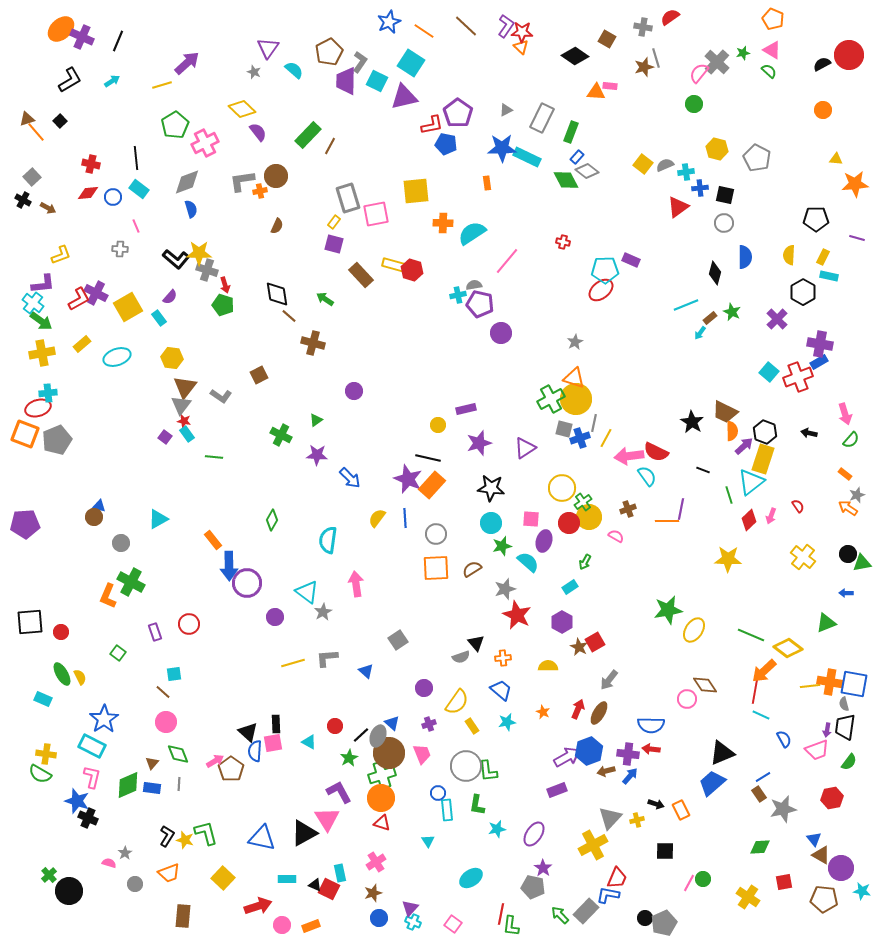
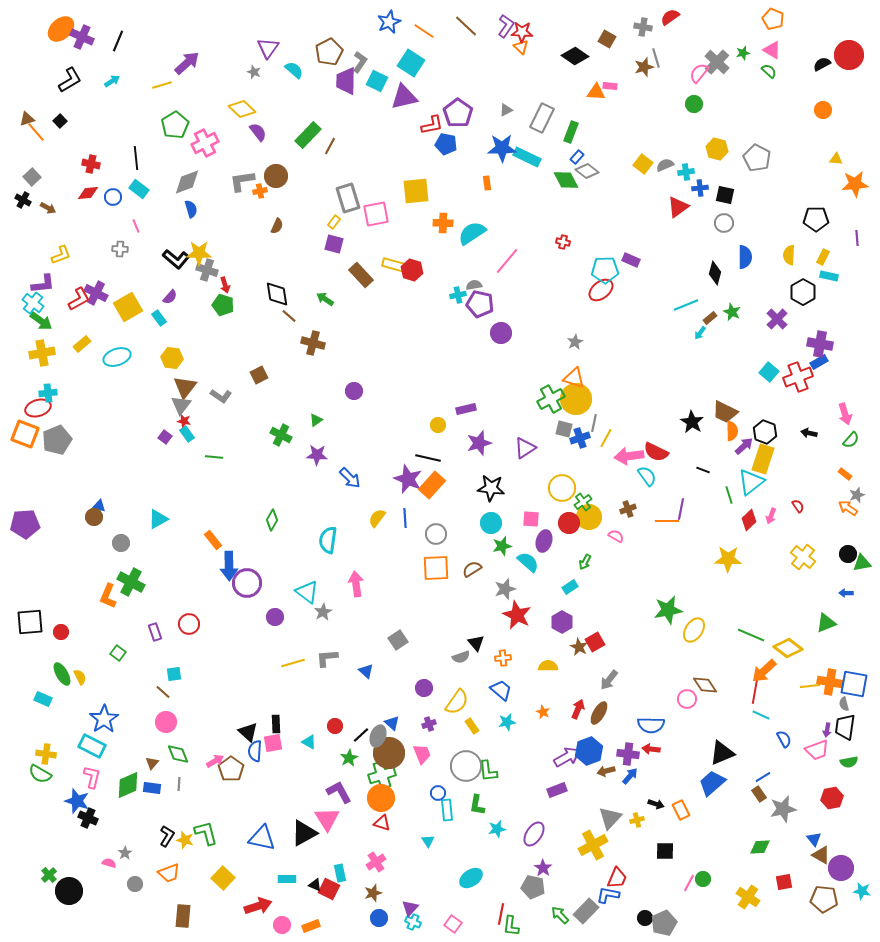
purple line at (857, 238): rotated 70 degrees clockwise
green semicircle at (849, 762): rotated 42 degrees clockwise
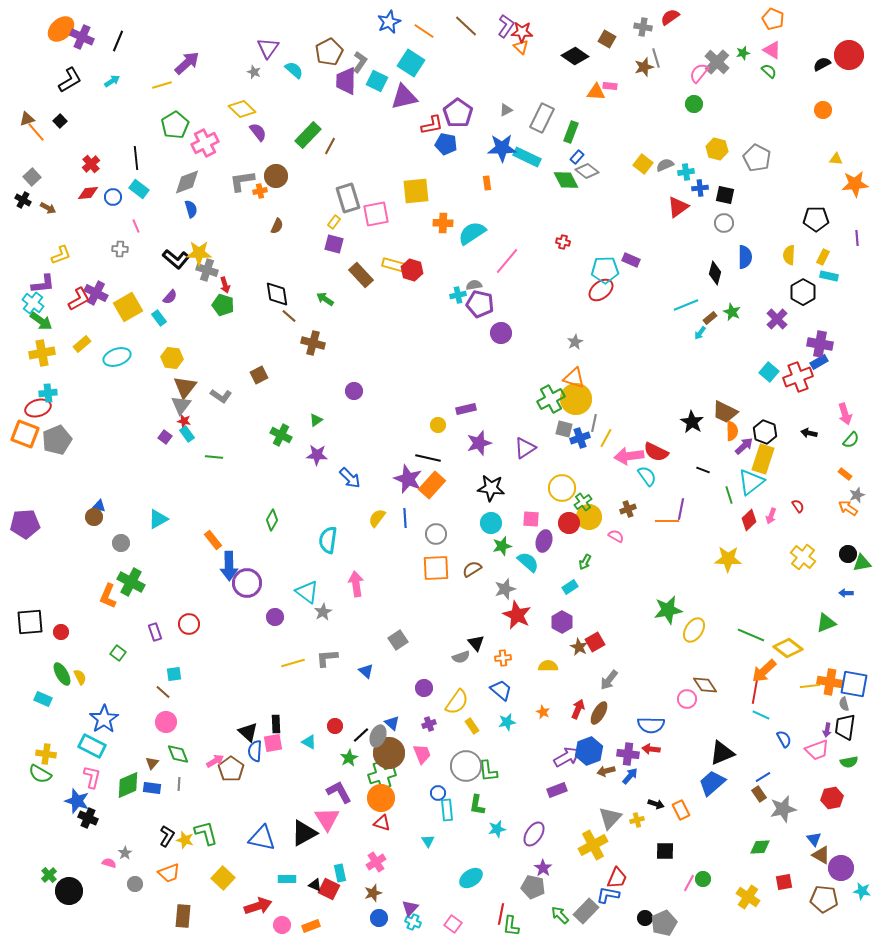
red cross at (91, 164): rotated 36 degrees clockwise
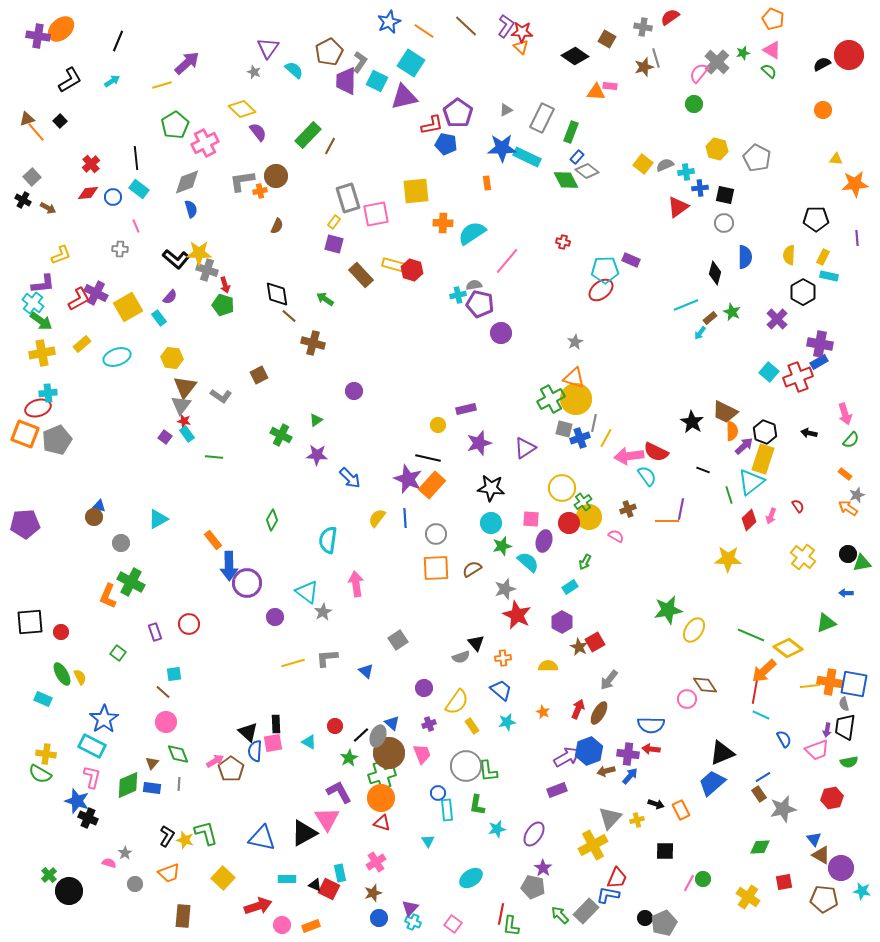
purple cross at (82, 37): moved 44 px left, 1 px up; rotated 15 degrees counterclockwise
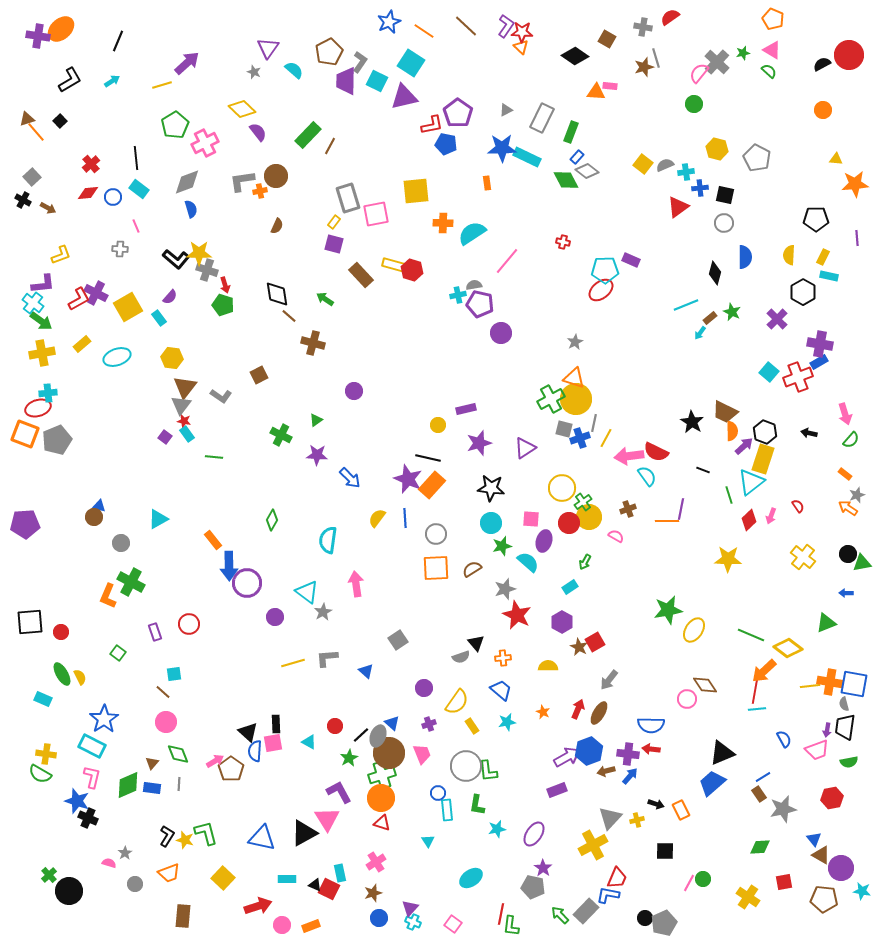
cyan line at (761, 715): moved 4 px left, 6 px up; rotated 30 degrees counterclockwise
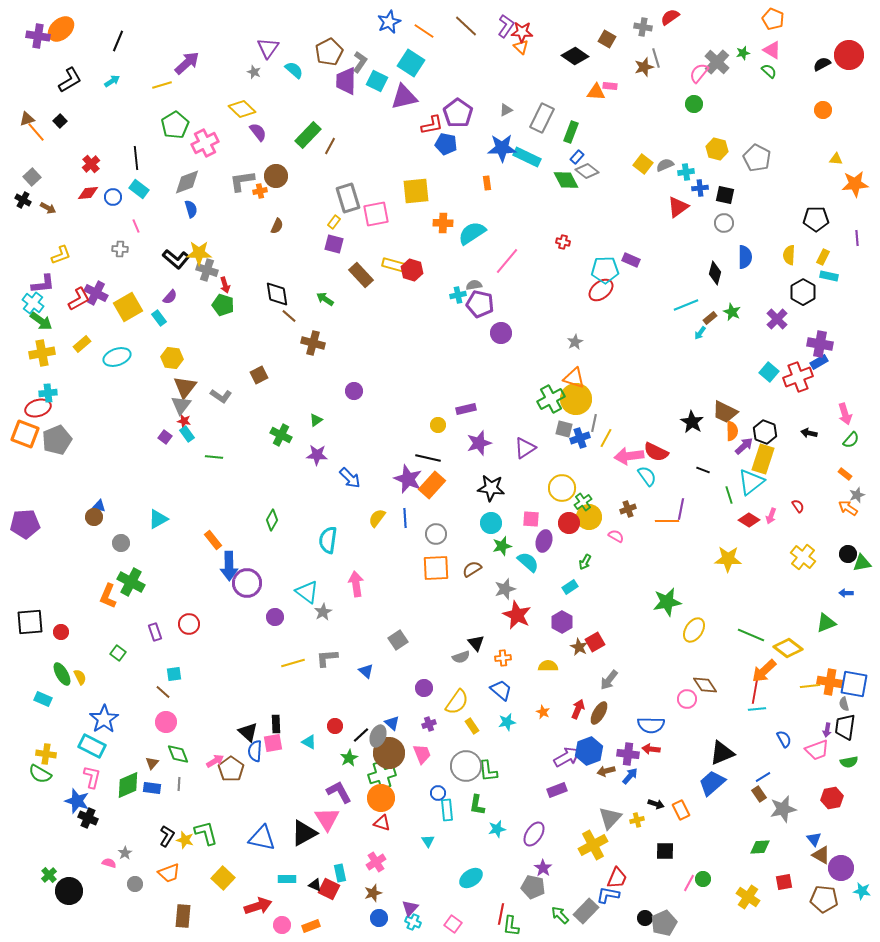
red diamond at (749, 520): rotated 75 degrees clockwise
green star at (668, 610): moved 1 px left, 8 px up
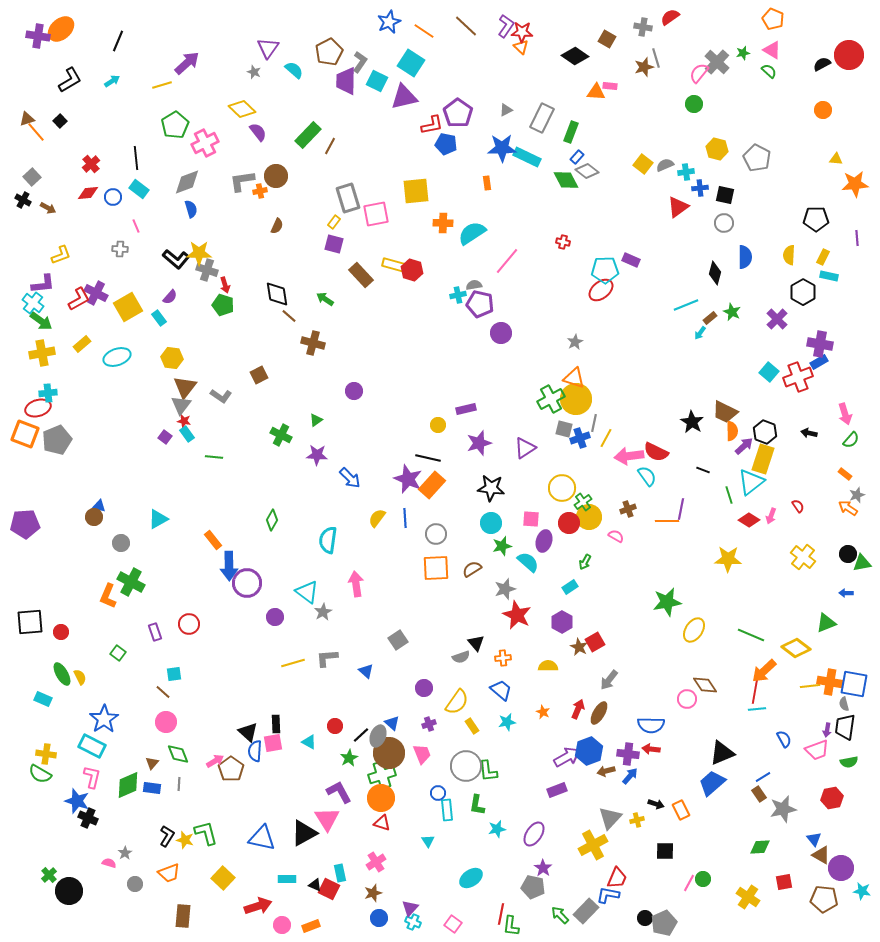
yellow diamond at (788, 648): moved 8 px right
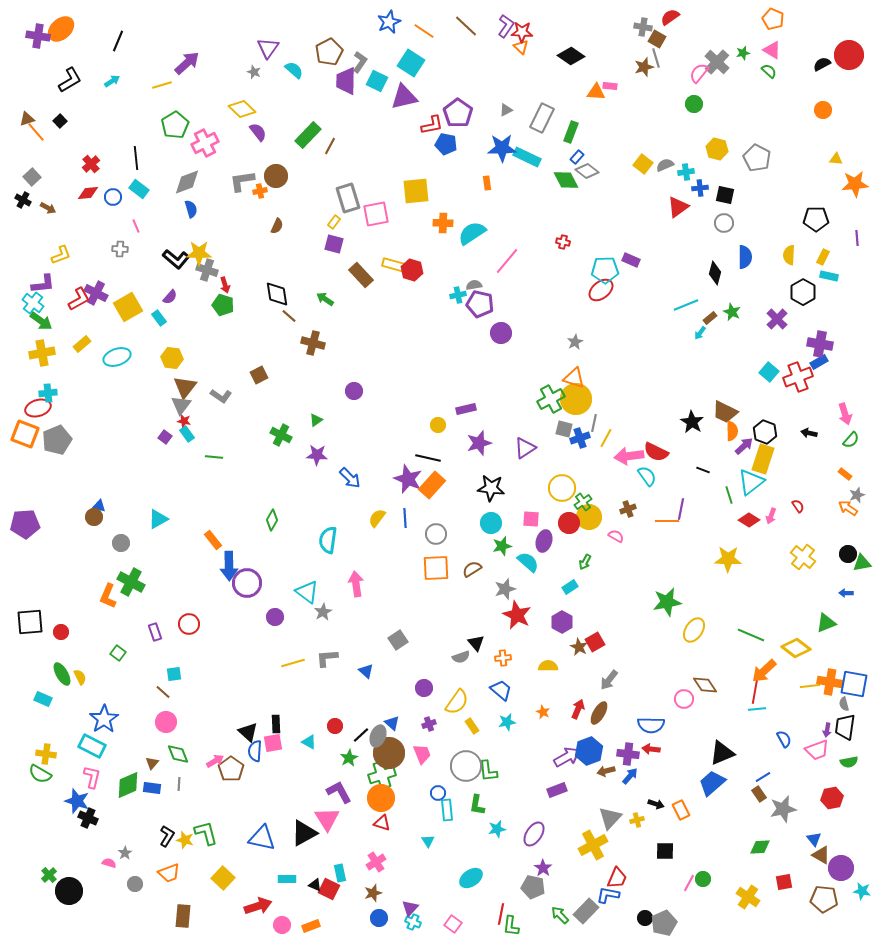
brown square at (607, 39): moved 50 px right
black diamond at (575, 56): moved 4 px left
pink circle at (687, 699): moved 3 px left
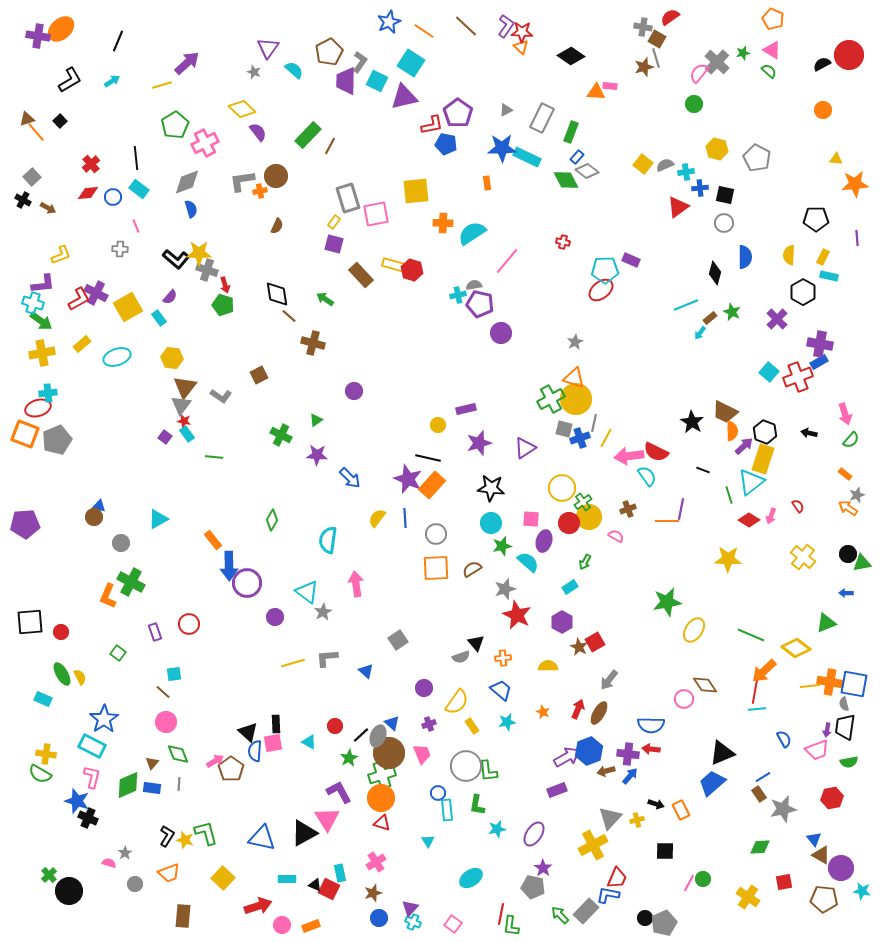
cyan cross at (33, 303): rotated 20 degrees counterclockwise
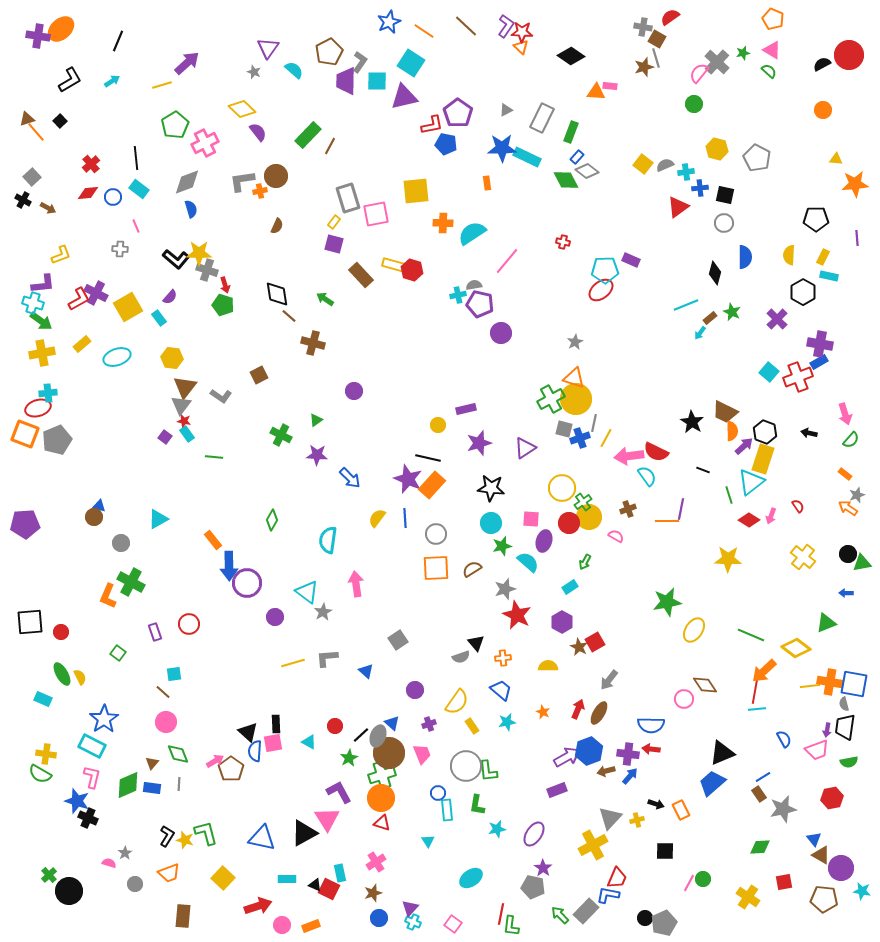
cyan square at (377, 81): rotated 25 degrees counterclockwise
purple circle at (424, 688): moved 9 px left, 2 px down
